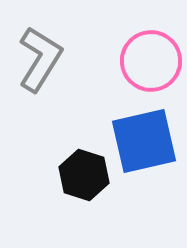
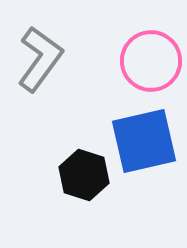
gray L-shape: rotated 4 degrees clockwise
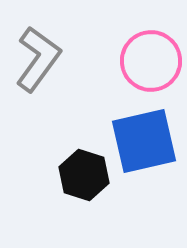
gray L-shape: moved 2 px left
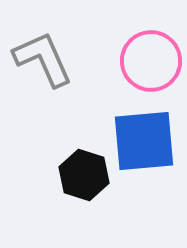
gray L-shape: moved 5 px right; rotated 60 degrees counterclockwise
blue square: rotated 8 degrees clockwise
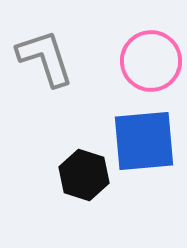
gray L-shape: moved 2 px right, 1 px up; rotated 6 degrees clockwise
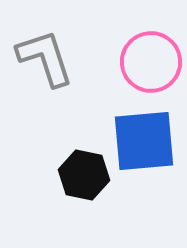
pink circle: moved 1 px down
black hexagon: rotated 6 degrees counterclockwise
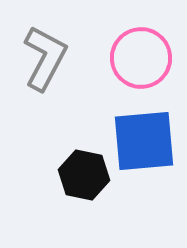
gray L-shape: rotated 46 degrees clockwise
pink circle: moved 10 px left, 4 px up
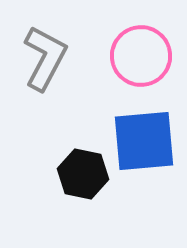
pink circle: moved 2 px up
black hexagon: moved 1 px left, 1 px up
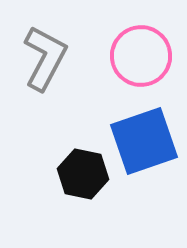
blue square: rotated 14 degrees counterclockwise
